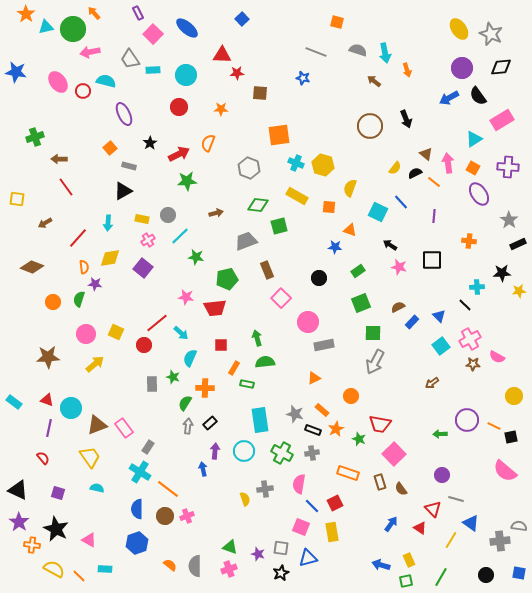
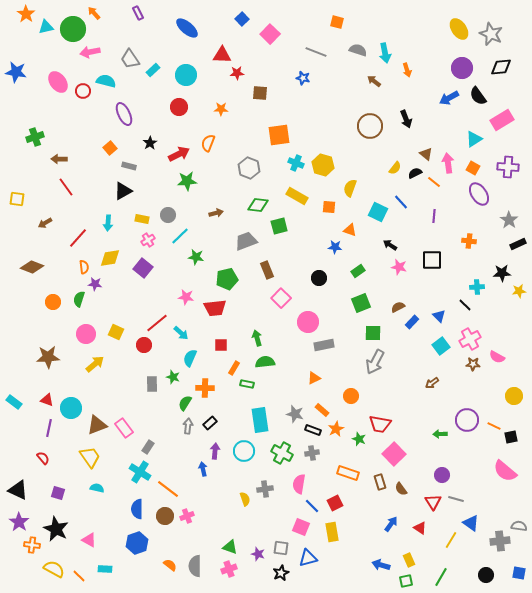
pink square at (153, 34): moved 117 px right
cyan rectangle at (153, 70): rotated 40 degrees counterclockwise
red triangle at (433, 509): moved 7 px up; rotated 12 degrees clockwise
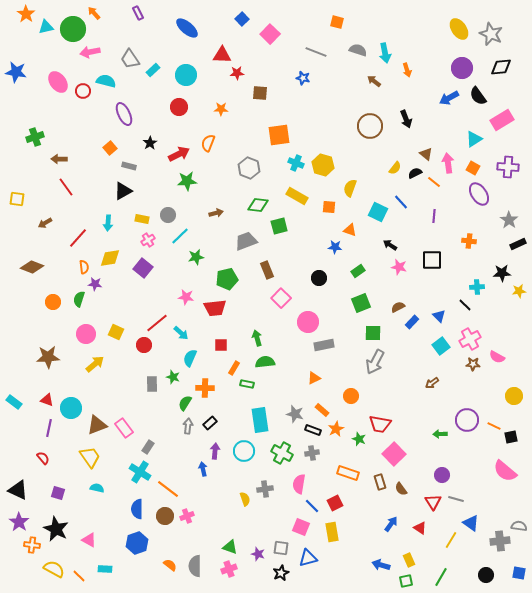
green star at (196, 257): rotated 21 degrees counterclockwise
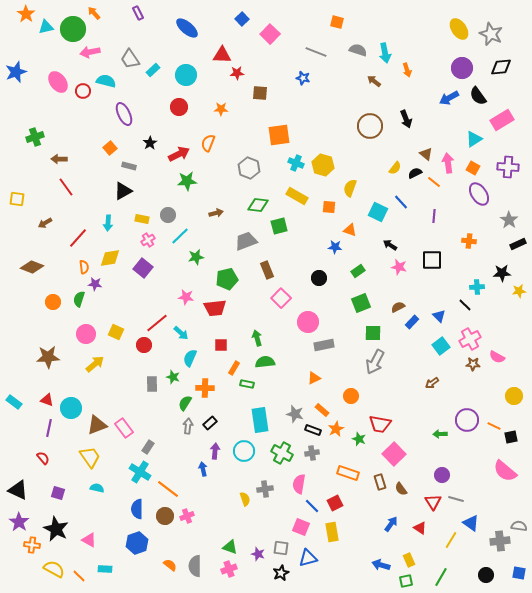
blue star at (16, 72): rotated 30 degrees counterclockwise
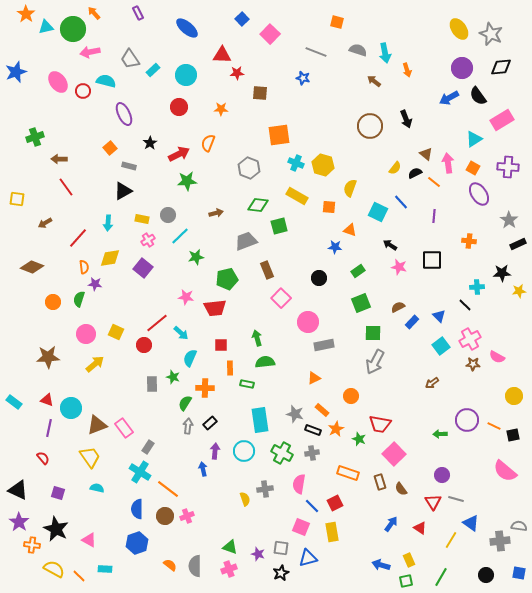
orange rectangle at (234, 368): moved 4 px left; rotated 32 degrees counterclockwise
black square at (511, 437): moved 2 px right, 2 px up
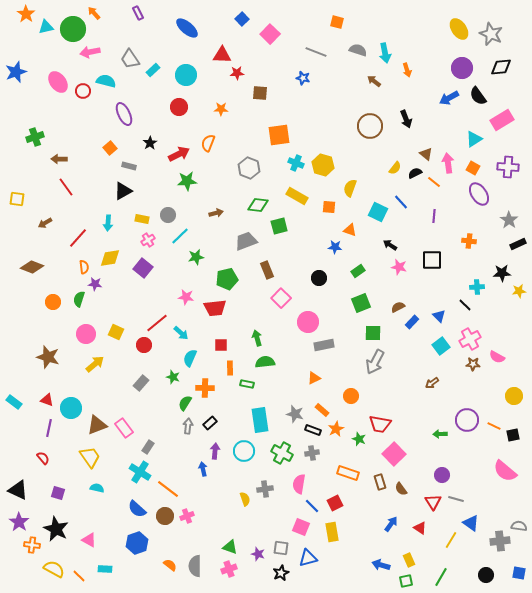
brown star at (48, 357): rotated 20 degrees clockwise
gray rectangle at (152, 384): moved 11 px left, 1 px up; rotated 42 degrees clockwise
blue semicircle at (137, 509): rotated 48 degrees counterclockwise
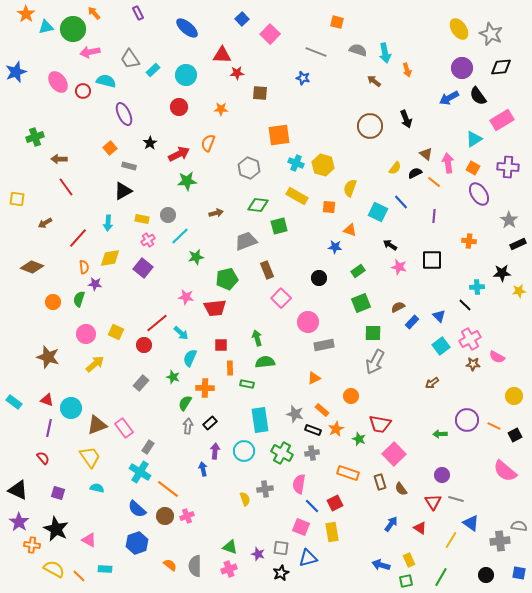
black square at (513, 435): moved 2 px right; rotated 16 degrees counterclockwise
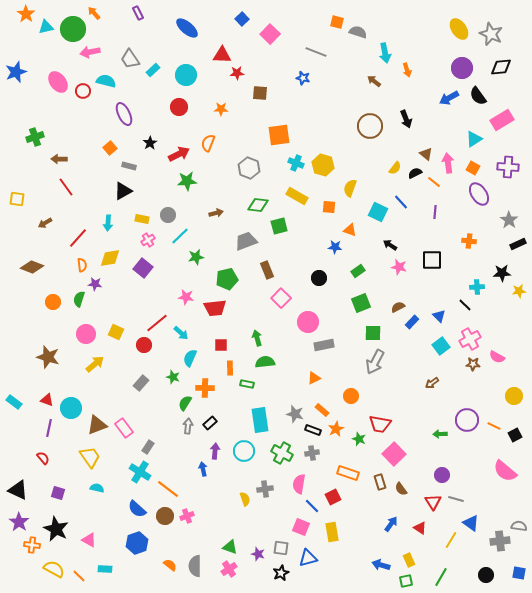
gray semicircle at (358, 50): moved 18 px up
purple line at (434, 216): moved 1 px right, 4 px up
orange semicircle at (84, 267): moved 2 px left, 2 px up
red square at (335, 503): moved 2 px left, 6 px up
pink cross at (229, 569): rotated 14 degrees counterclockwise
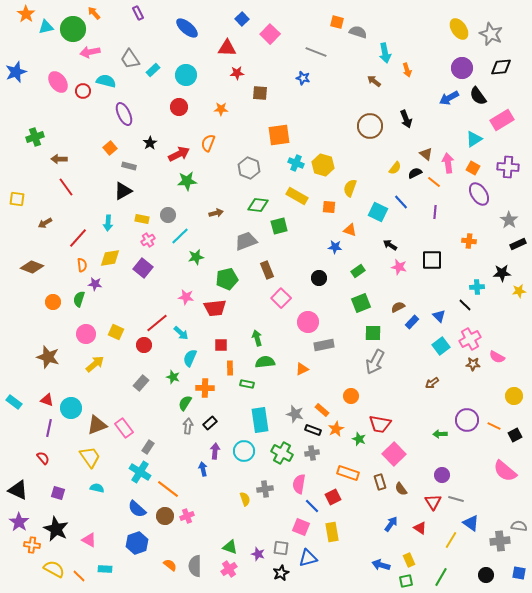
red triangle at (222, 55): moved 5 px right, 7 px up
orange triangle at (314, 378): moved 12 px left, 9 px up
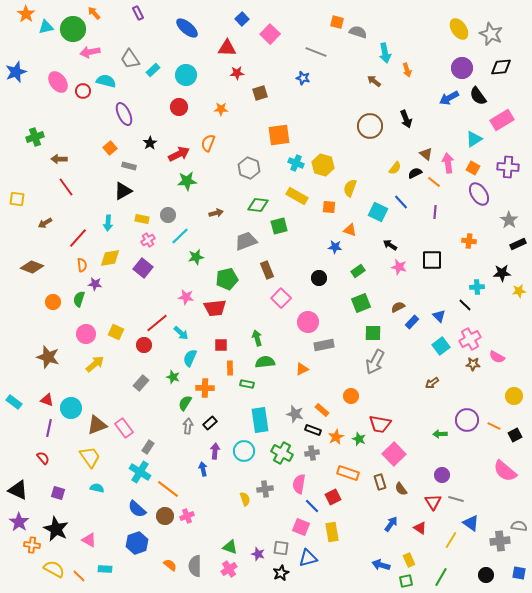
brown square at (260, 93): rotated 21 degrees counterclockwise
orange star at (336, 429): moved 8 px down
